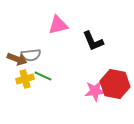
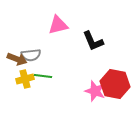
green line: rotated 18 degrees counterclockwise
pink star: rotated 25 degrees clockwise
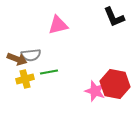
black L-shape: moved 21 px right, 24 px up
green line: moved 6 px right, 4 px up; rotated 18 degrees counterclockwise
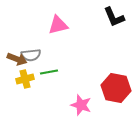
red hexagon: moved 1 px right, 4 px down
pink star: moved 14 px left, 14 px down
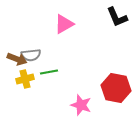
black L-shape: moved 3 px right
pink triangle: moved 6 px right, 1 px up; rotated 15 degrees counterclockwise
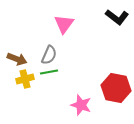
black L-shape: rotated 30 degrees counterclockwise
pink triangle: rotated 25 degrees counterclockwise
gray semicircle: moved 18 px right; rotated 60 degrees counterclockwise
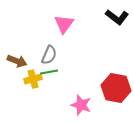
brown arrow: moved 2 px down
yellow cross: moved 8 px right
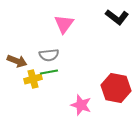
gray semicircle: rotated 60 degrees clockwise
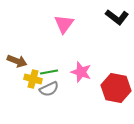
gray semicircle: moved 34 px down; rotated 18 degrees counterclockwise
yellow cross: rotated 30 degrees clockwise
pink star: moved 33 px up
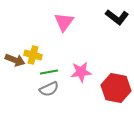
pink triangle: moved 2 px up
brown arrow: moved 2 px left, 1 px up
pink star: rotated 25 degrees counterclockwise
yellow cross: moved 24 px up
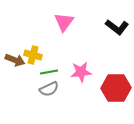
black L-shape: moved 10 px down
red hexagon: rotated 12 degrees counterclockwise
